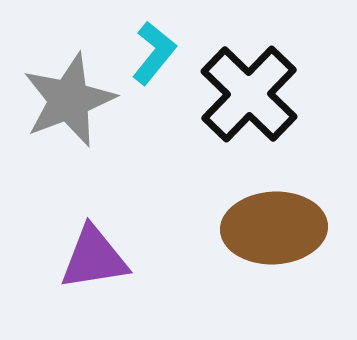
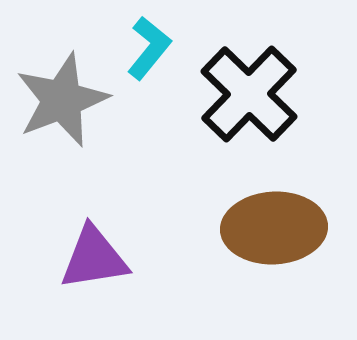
cyan L-shape: moved 5 px left, 5 px up
gray star: moved 7 px left
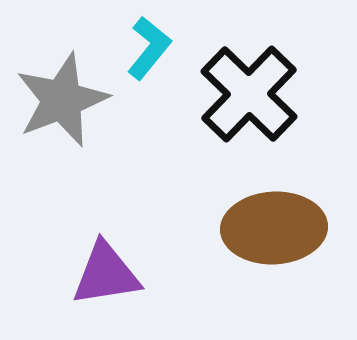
purple triangle: moved 12 px right, 16 px down
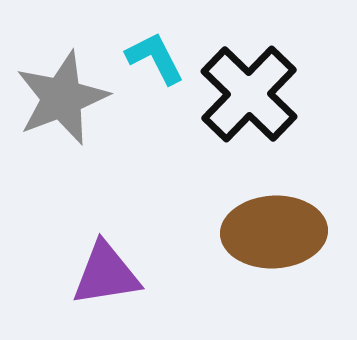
cyan L-shape: moved 6 px right, 10 px down; rotated 66 degrees counterclockwise
gray star: moved 2 px up
brown ellipse: moved 4 px down
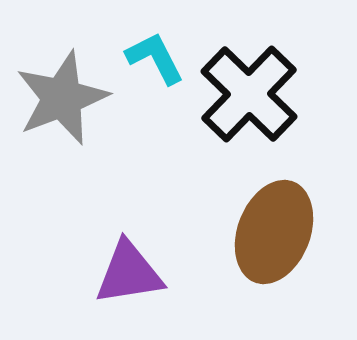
brown ellipse: rotated 66 degrees counterclockwise
purple triangle: moved 23 px right, 1 px up
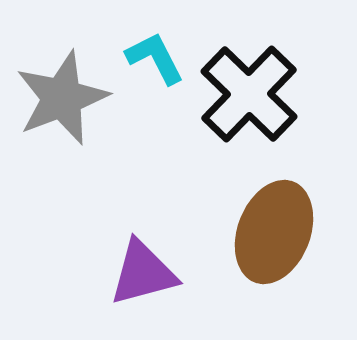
purple triangle: moved 14 px right; rotated 6 degrees counterclockwise
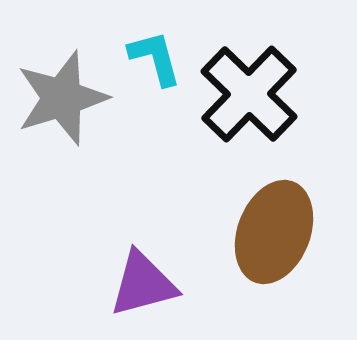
cyan L-shape: rotated 12 degrees clockwise
gray star: rotated 4 degrees clockwise
purple triangle: moved 11 px down
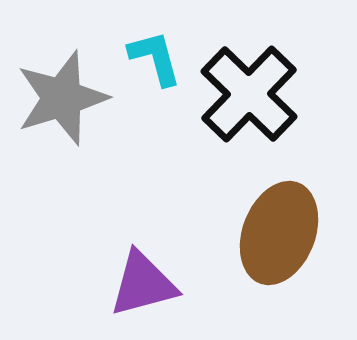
brown ellipse: moved 5 px right, 1 px down
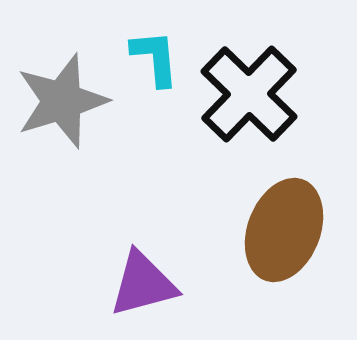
cyan L-shape: rotated 10 degrees clockwise
gray star: moved 3 px down
brown ellipse: moved 5 px right, 3 px up
